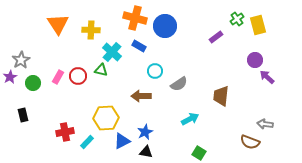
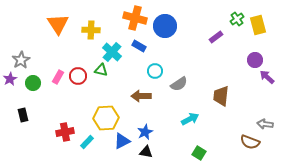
purple star: moved 2 px down
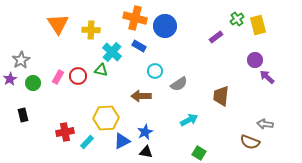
cyan arrow: moved 1 px left, 1 px down
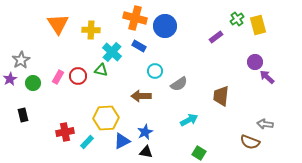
purple circle: moved 2 px down
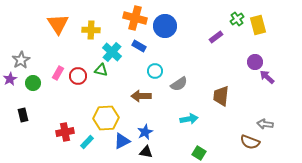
pink rectangle: moved 4 px up
cyan arrow: moved 1 px up; rotated 18 degrees clockwise
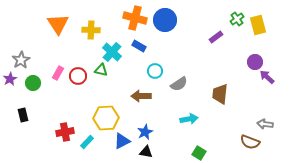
blue circle: moved 6 px up
brown trapezoid: moved 1 px left, 2 px up
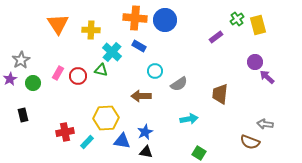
orange cross: rotated 10 degrees counterclockwise
blue triangle: rotated 36 degrees clockwise
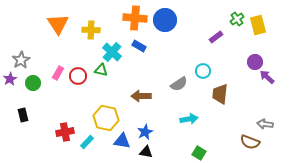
cyan circle: moved 48 px right
yellow hexagon: rotated 15 degrees clockwise
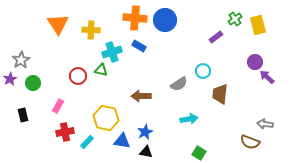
green cross: moved 2 px left
cyan cross: rotated 30 degrees clockwise
pink rectangle: moved 33 px down
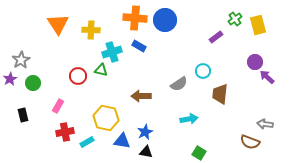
cyan rectangle: rotated 16 degrees clockwise
